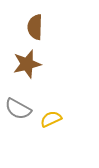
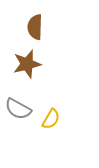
yellow semicircle: rotated 145 degrees clockwise
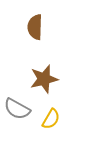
brown star: moved 17 px right, 15 px down
gray semicircle: moved 1 px left
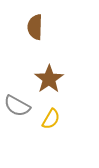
brown star: moved 5 px right; rotated 20 degrees counterclockwise
gray semicircle: moved 3 px up
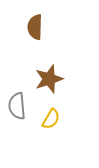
brown star: rotated 16 degrees clockwise
gray semicircle: rotated 56 degrees clockwise
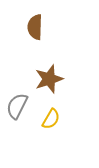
gray semicircle: rotated 32 degrees clockwise
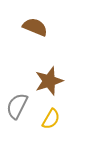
brown semicircle: rotated 110 degrees clockwise
brown star: moved 2 px down
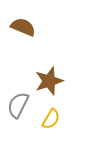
brown semicircle: moved 12 px left
gray semicircle: moved 1 px right, 1 px up
